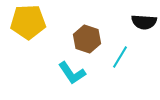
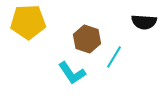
cyan line: moved 6 px left
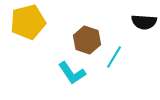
yellow pentagon: rotated 12 degrees counterclockwise
brown hexagon: moved 1 px down
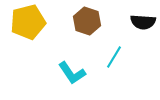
black semicircle: moved 1 px left
brown hexagon: moved 19 px up
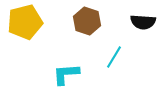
yellow pentagon: moved 3 px left
cyan L-shape: moved 6 px left, 1 px down; rotated 120 degrees clockwise
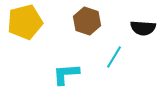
black semicircle: moved 6 px down
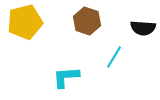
cyan L-shape: moved 3 px down
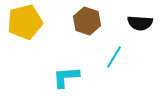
black semicircle: moved 3 px left, 5 px up
